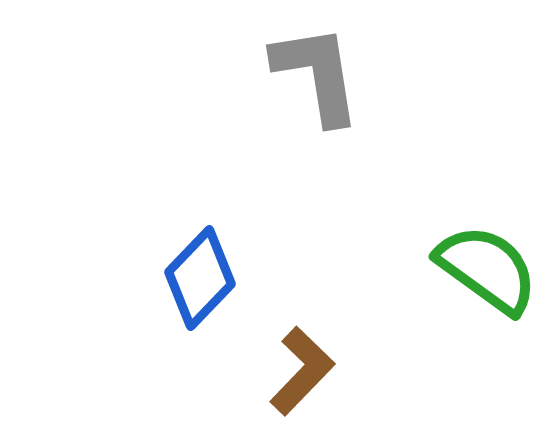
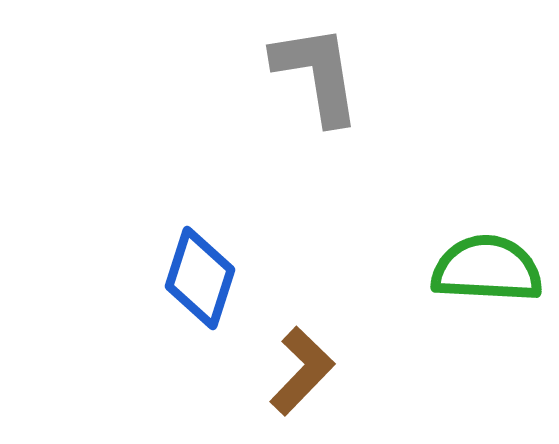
green semicircle: rotated 33 degrees counterclockwise
blue diamond: rotated 26 degrees counterclockwise
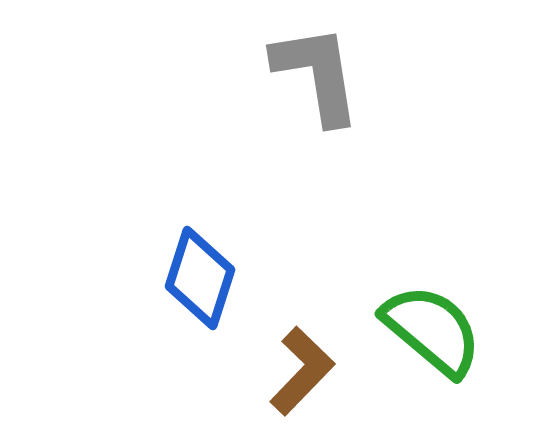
green semicircle: moved 55 px left, 61 px down; rotated 37 degrees clockwise
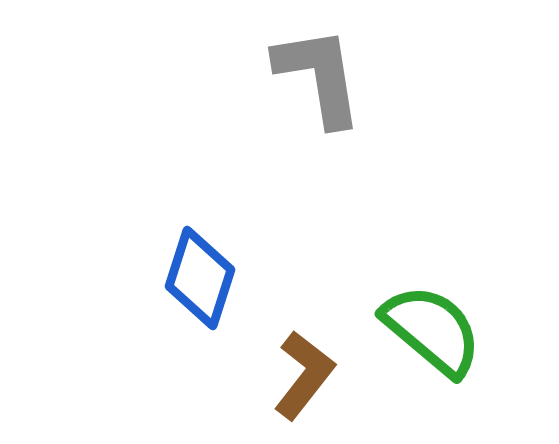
gray L-shape: moved 2 px right, 2 px down
brown L-shape: moved 2 px right, 4 px down; rotated 6 degrees counterclockwise
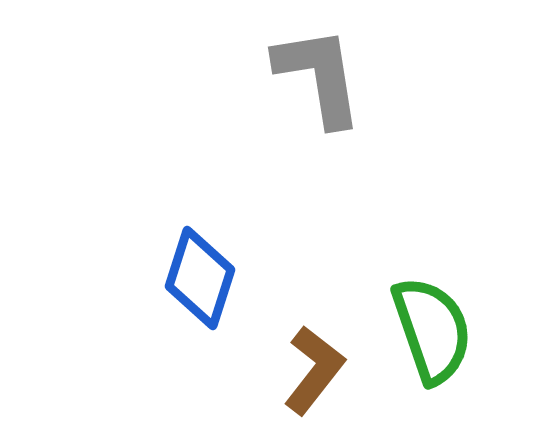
green semicircle: rotated 31 degrees clockwise
brown L-shape: moved 10 px right, 5 px up
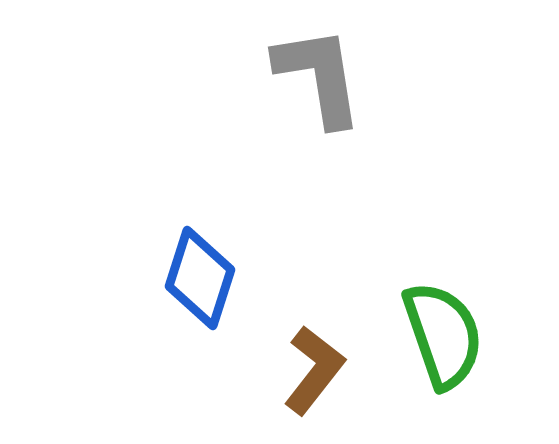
green semicircle: moved 11 px right, 5 px down
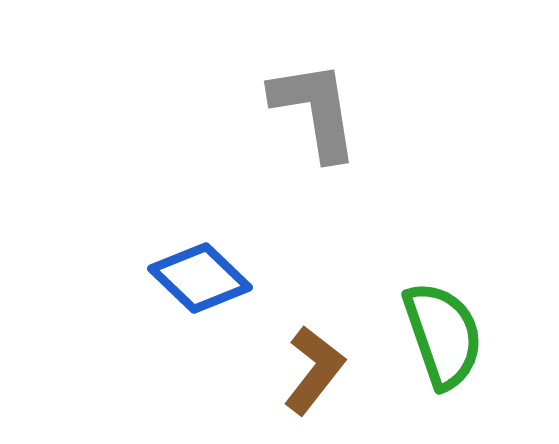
gray L-shape: moved 4 px left, 34 px down
blue diamond: rotated 64 degrees counterclockwise
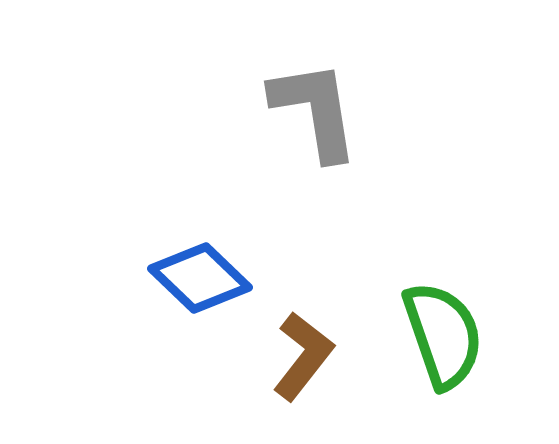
brown L-shape: moved 11 px left, 14 px up
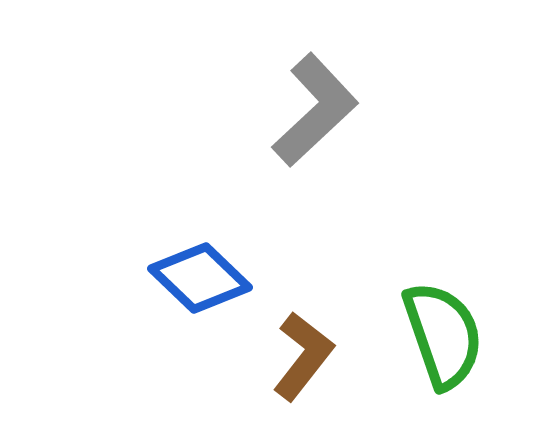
gray L-shape: rotated 56 degrees clockwise
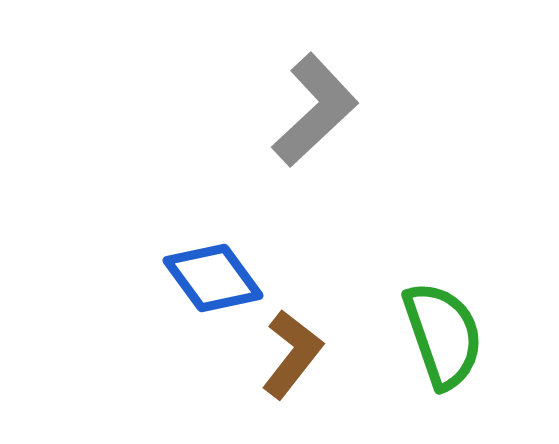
blue diamond: moved 13 px right; rotated 10 degrees clockwise
brown L-shape: moved 11 px left, 2 px up
